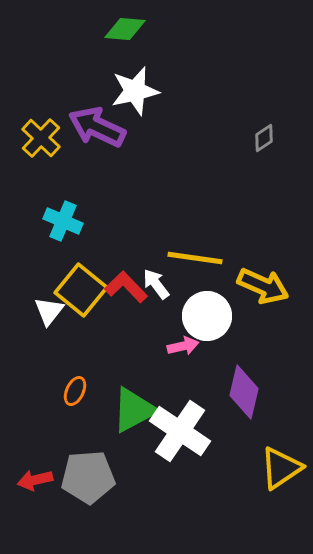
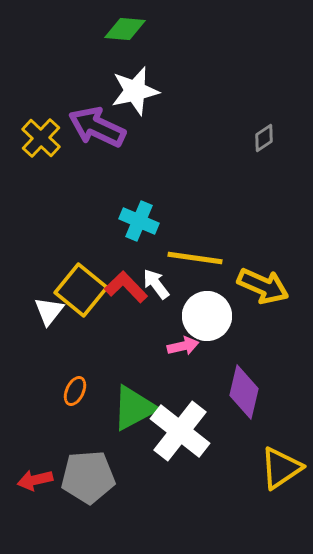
cyan cross: moved 76 px right
green triangle: moved 2 px up
white cross: rotated 4 degrees clockwise
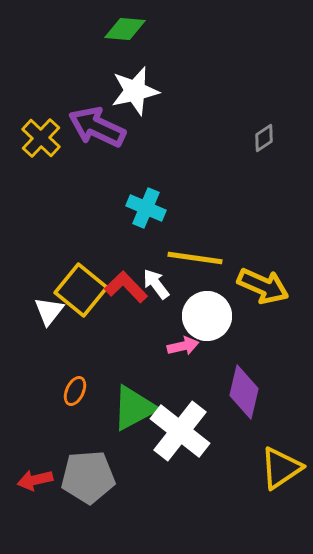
cyan cross: moved 7 px right, 13 px up
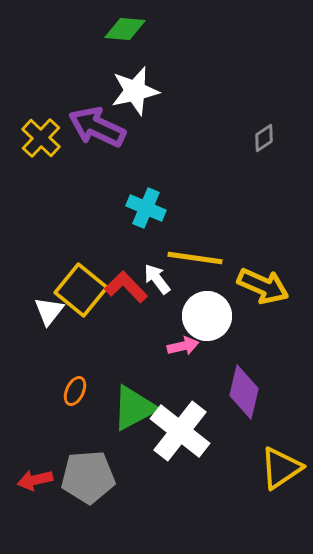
white arrow: moved 1 px right, 5 px up
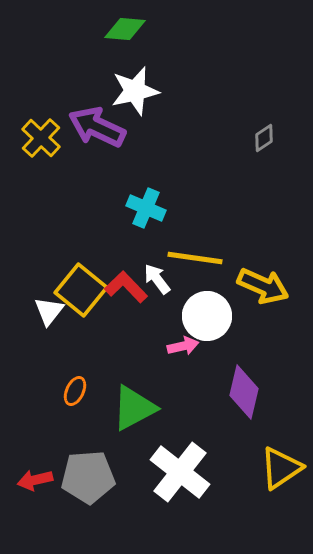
white cross: moved 41 px down
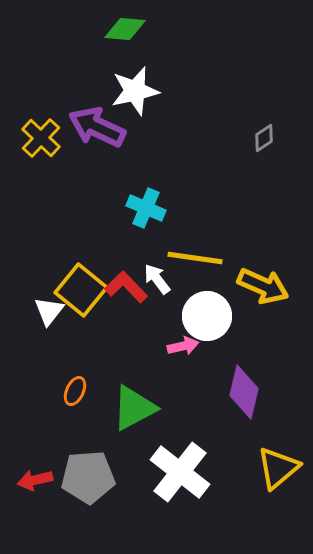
yellow triangle: moved 3 px left; rotated 6 degrees counterclockwise
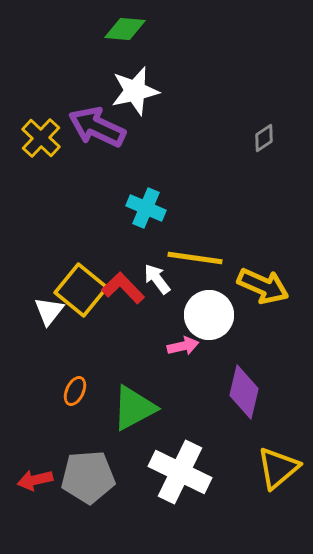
red L-shape: moved 3 px left, 1 px down
white circle: moved 2 px right, 1 px up
white cross: rotated 12 degrees counterclockwise
